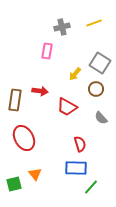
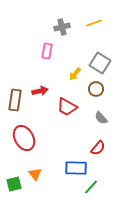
red arrow: rotated 21 degrees counterclockwise
red semicircle: moved 18 px right, 4 px down; rotated 56 degrees clockwise
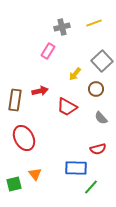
pink rectangle: moved 1 px right; rotated 21 degrees clockwise
gray square: moved 2 px right, 2 px up; rotated 15 degrees clockwise
red semicircle: moved 1 px down; rotated 35 degrees clockwise
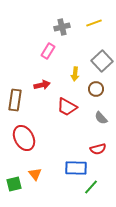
yellow arrow: rotated 32 degrees counterclockwise
red arrow: moved 2 px right, 6 px up
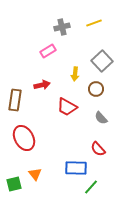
pink rectangle: rotated 28 degrees clockwise
red semicircle: rotated 63 degrees clockwise
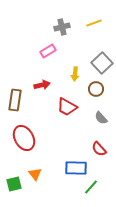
gray square: moved 2 px down
red semicircle: moved 1 px right
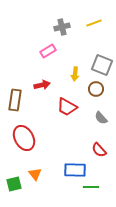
gray square: moved 2 px down; rotated 25 degrees counterclockwise
red semicircle: moved 1 px down
blue rectangle: moved 1 px left, 2 px down
green line: rotated 49 degrees clockwise
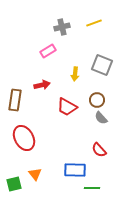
brown circle: moved 1 px right, 11 px down
green line: moved 1 px right, 1 px down
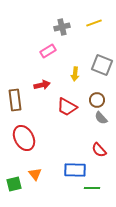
brown rectangle: rotated 15 degrees counterclockwise
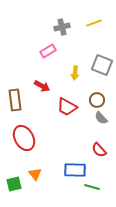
yellow arrow: moved 1 px up
red arrow: moved 1 px down; rotated 42 degrees clockwise
green line: moved 1 px up; rotated 14 degrees clockwise
